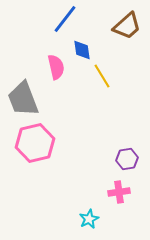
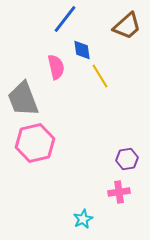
yellow line: moved 2 px left
cyan star: moved 6 px left
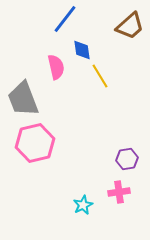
brown trapezoid: moved 3 px right
cyan star: moved 14 px up
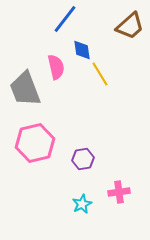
yellow line: moved 2 px up
gray trapezoid: moved 2 px right, 10 px up
purple hexagon: moved 44 px left
cyan star: moved 1 px left, 1 px up
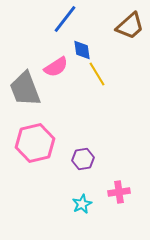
pink semicircle: rotated 70 degrees clockwise
yellow line: moved 3 px left
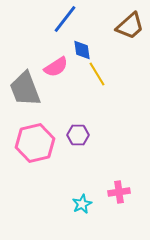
purple hexagon: moved 5 px left, 24 px up; rotated 10 degrees clockwise
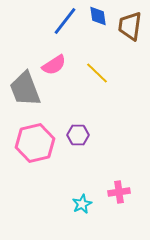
blue line: moved 2 px down
brown trapezoid: rotated 140 degrees clockwise
blue diamond: moved 16 px right, 34 px up
pink semicircle: moved 2 px left, 2 px up
yellow line: moved 1 px up; rotated 15 degrees counterclockwise
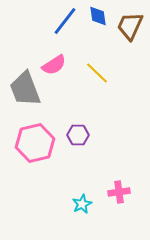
brown trapezoid: rotated 16 degrees clockwise
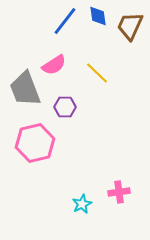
purple hexagon: moved 13 px left, 28 px up
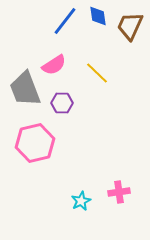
purple hexagon: moved 3 px left, 4 px up
cyan star: moved 1 px left, 3 px up
